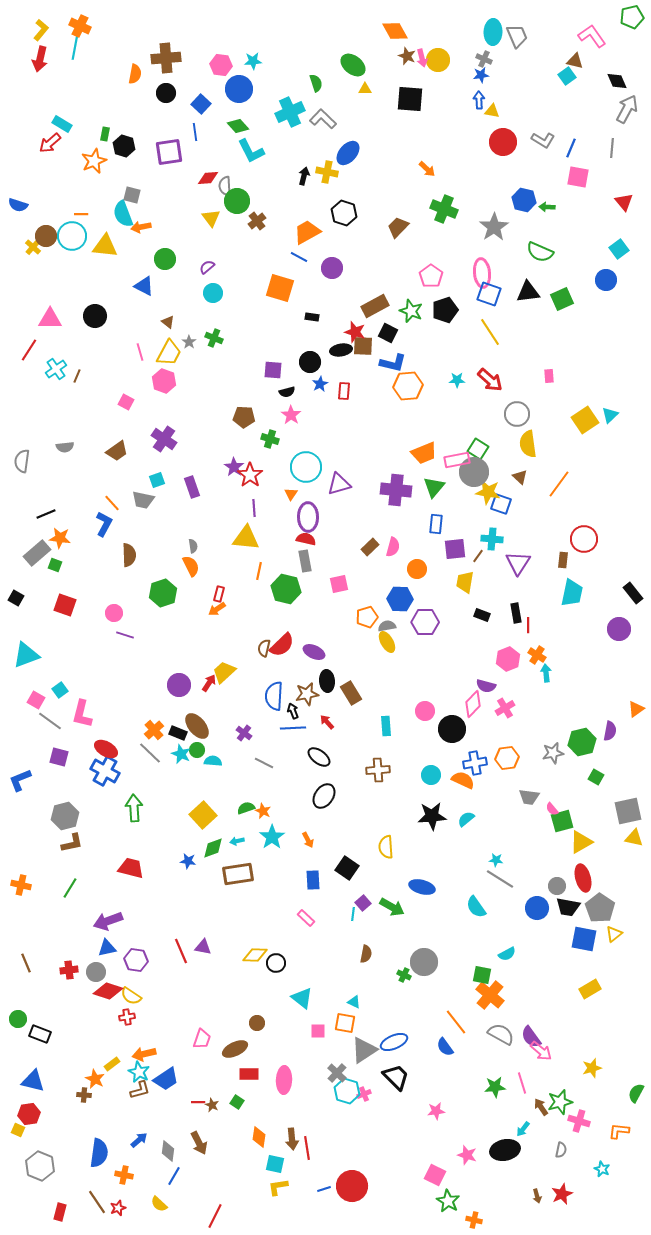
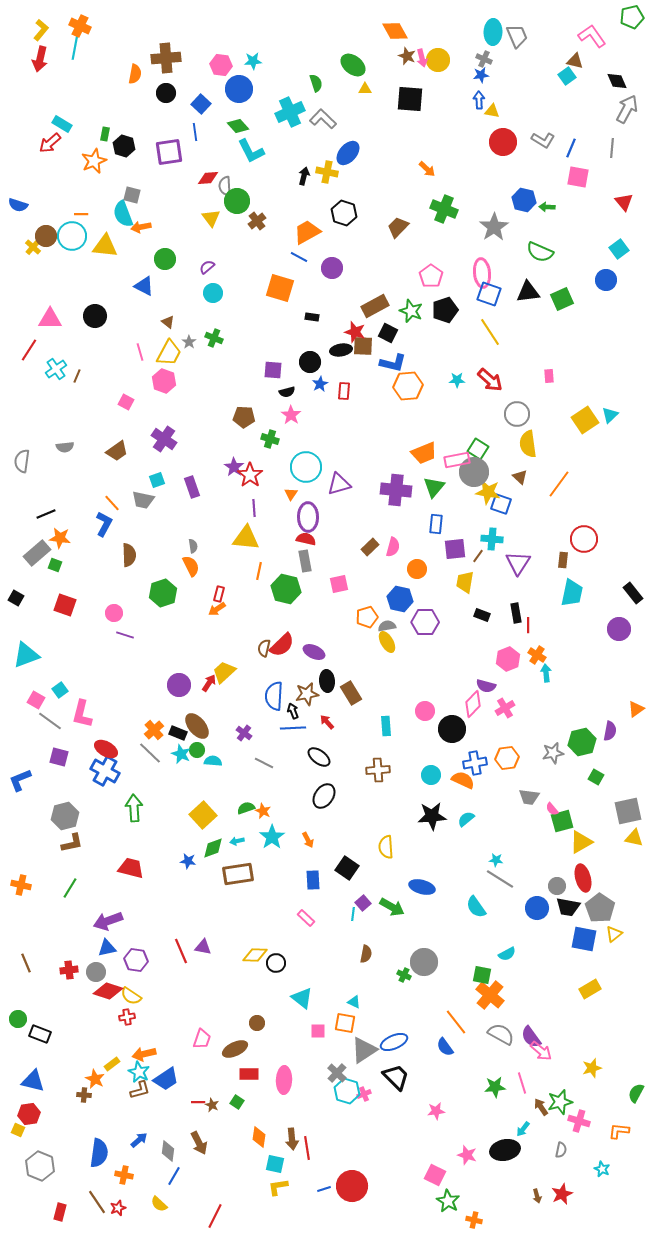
blue hexagon at (400, 599): rotated 10 degrees clockwise
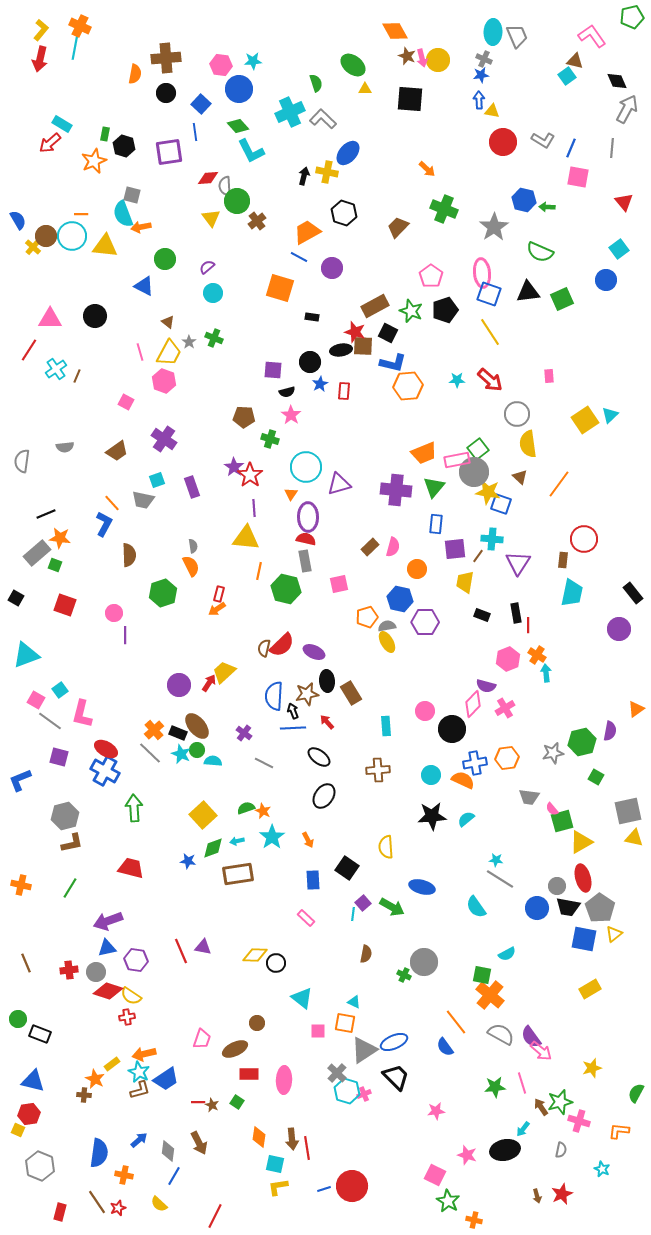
blue semicircle at (18, 205): moved 15 px down; rotated 138 degrees counterclockwise
green square at (478, 449): rotated 20 degrees clockwise
purple line at (125, 635): rotated 72 degrees clockwise
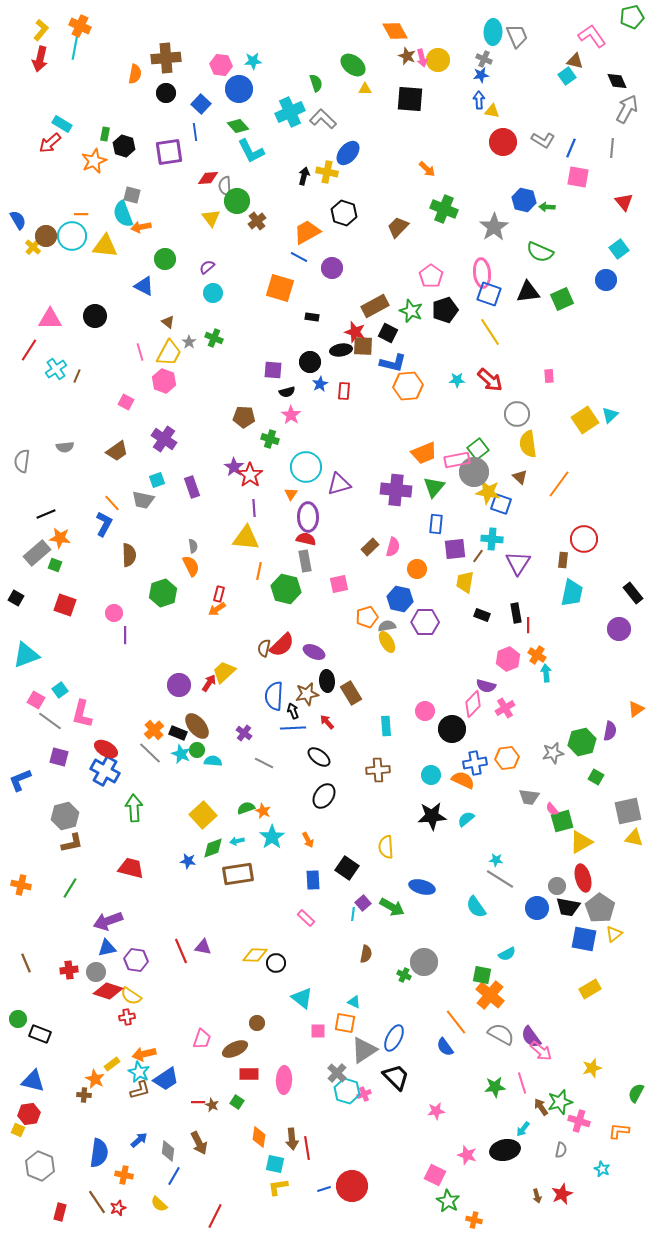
blue ellipse at (394, 1042): moved 4 px up; rotated 40 degrees counterclockwise
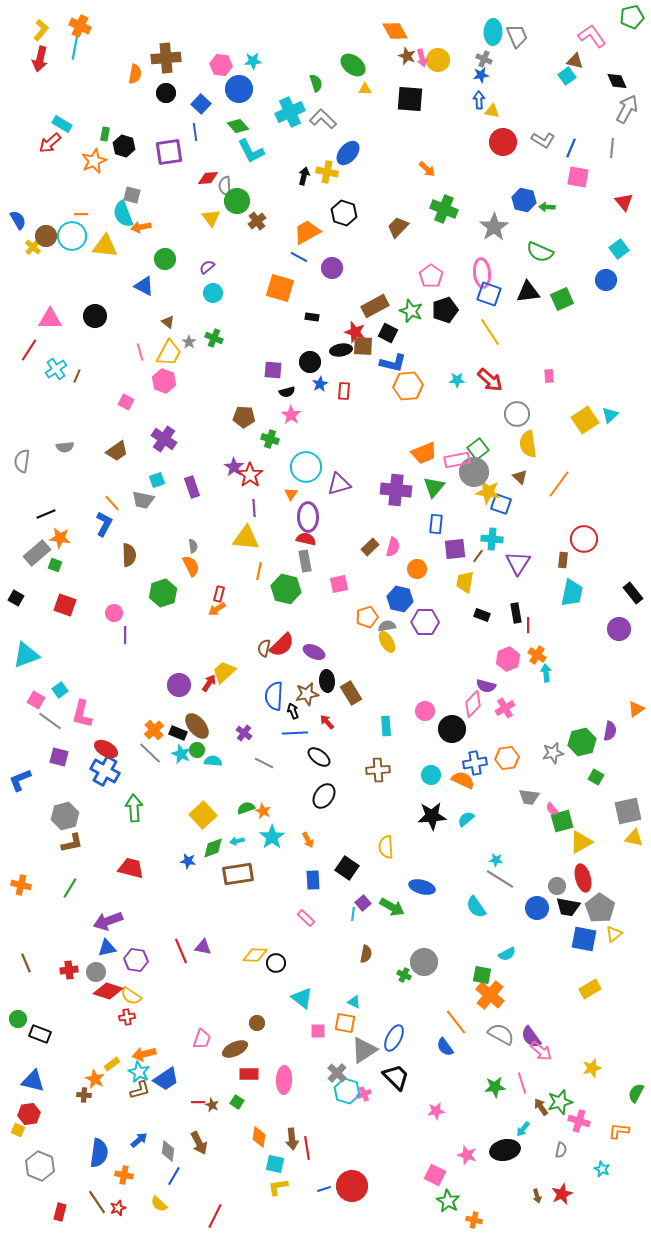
blue line at (293, 728): moved 2 px right, 5 px down
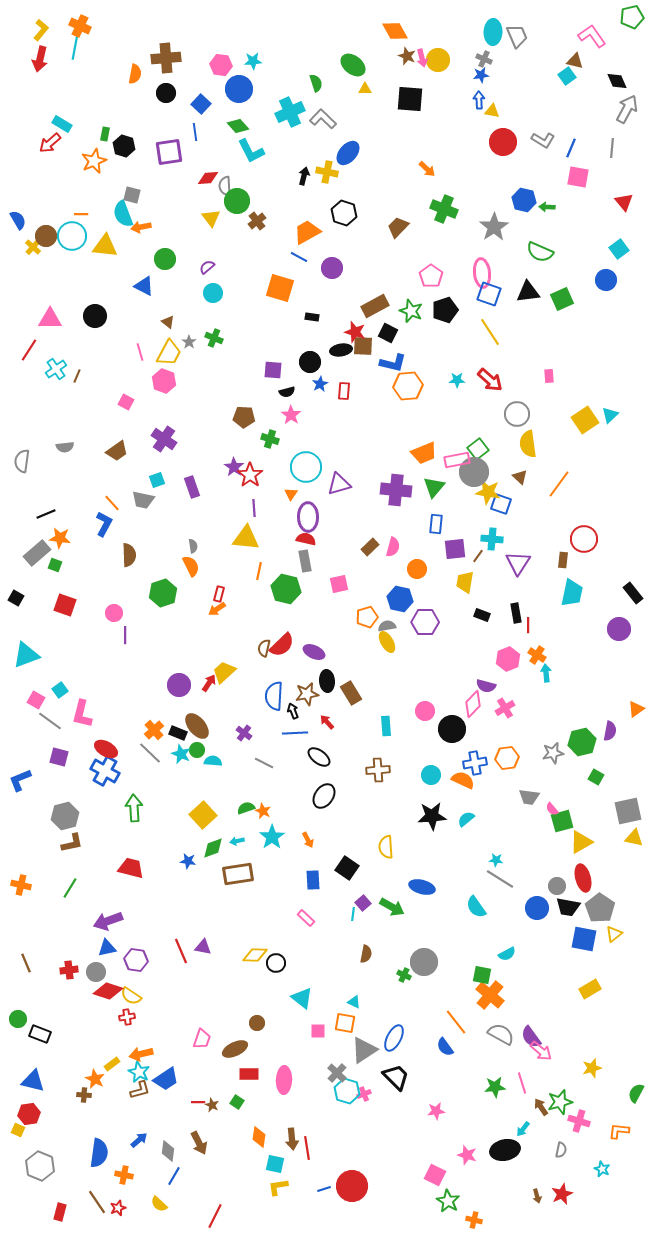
orange arrow at (144, 1054): moved 3 px left
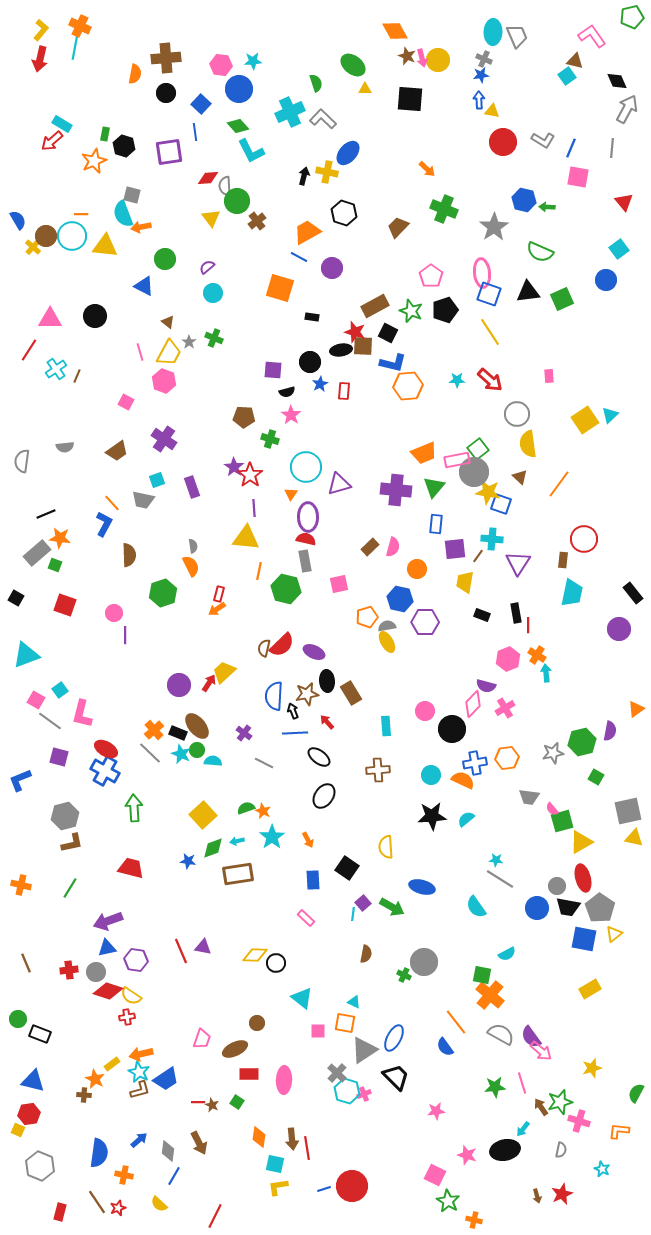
red arrow at (50, 143): moved 2 px right, 2 px up
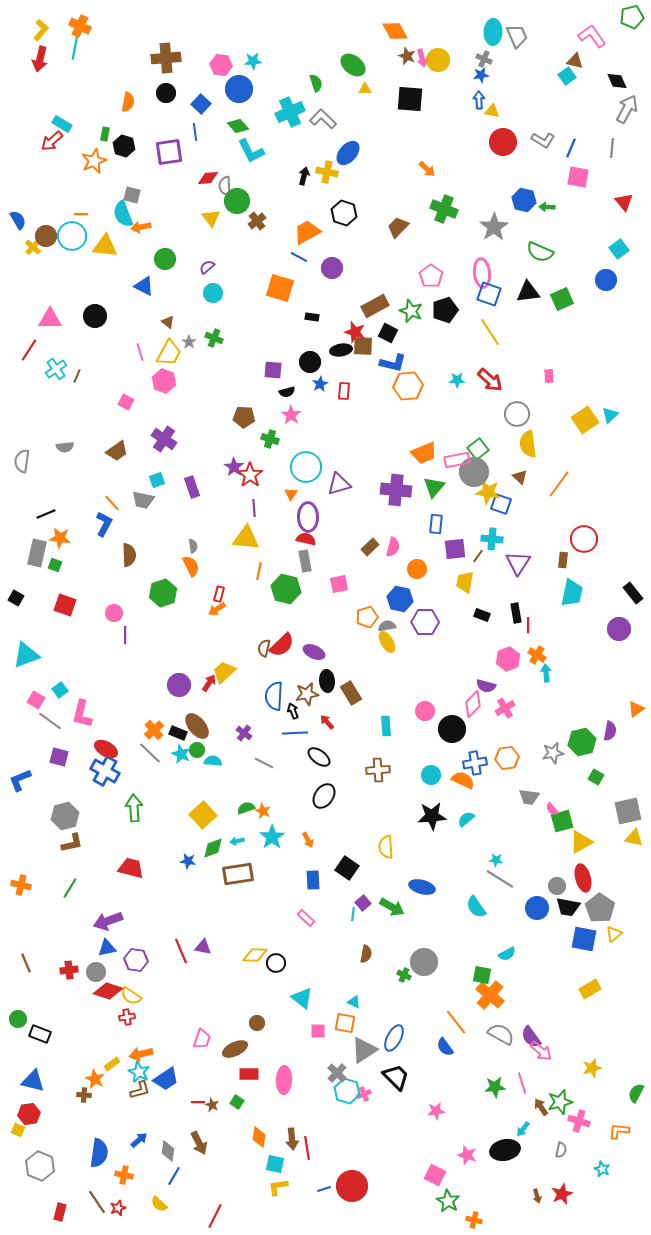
orange semicircle at (135, 74): moved 7 px left, 28 px down
gray rectangle at (37, 553): rotated 36 degrees counterclockwise
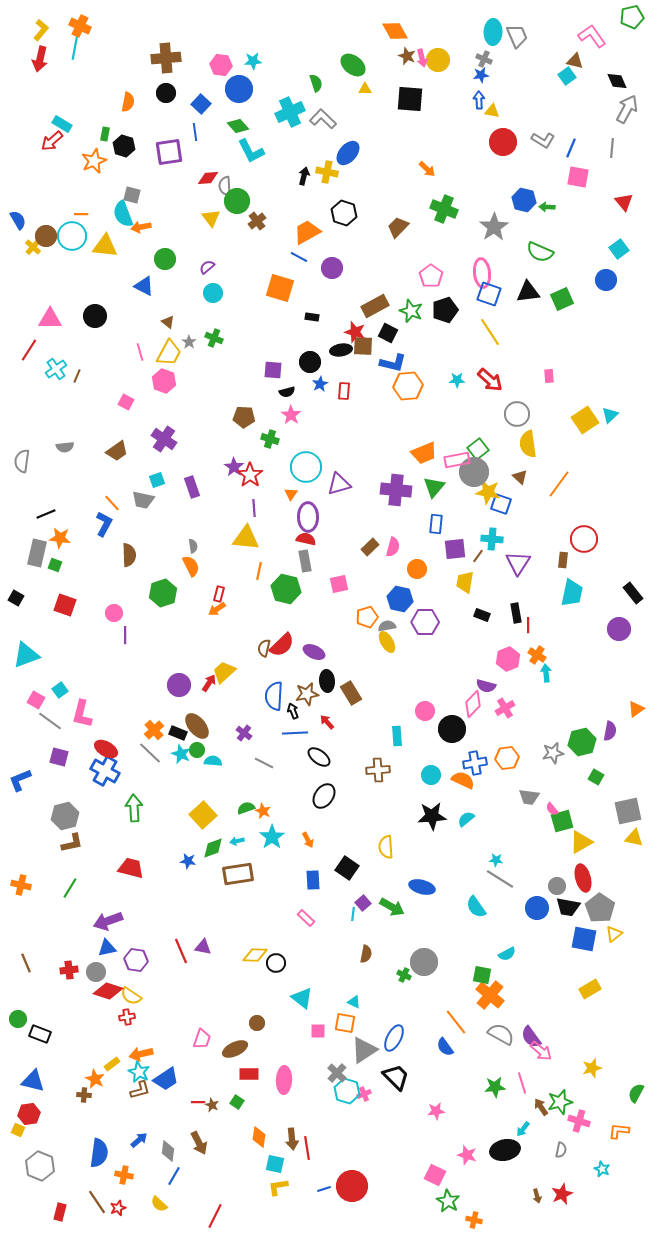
cyan rectangle at (386, 726): moved 11 px right, 10 px down
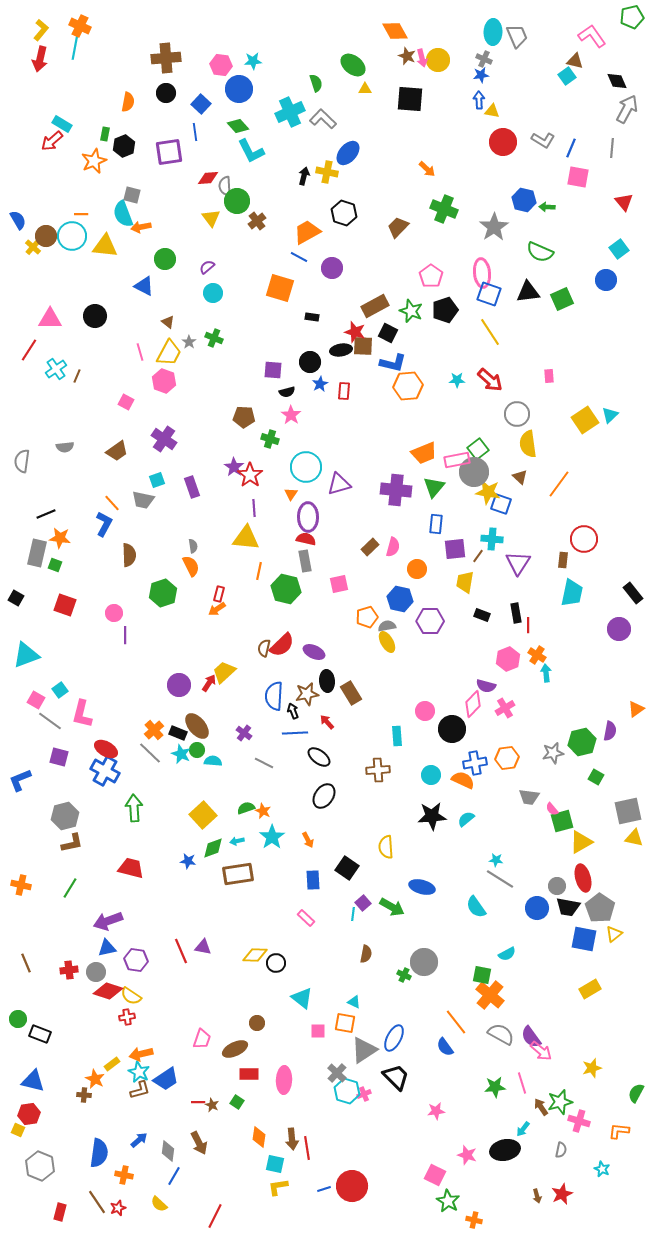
black hexagon at (124, 146): rotated 20 degrees clockwise
purple hexagon at (425, 622): moved 5 px right, 1 px up
